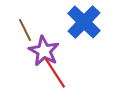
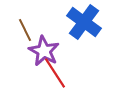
blue cross: rotated 8 degrees counterclockwise
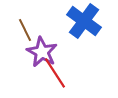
blue cross: moved 1 px up
purple star: moved 2 px left, 1 px down
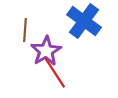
brown line: rotated 30 degrees clockwise
purple star: moved 4 px right, 1 px up; rotated 12 degrees clockwise
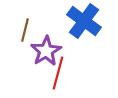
brown line: rotated 10 degrees clockwise
red line: moved 3 px right; rotated 48 degrees clockwise
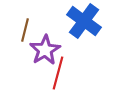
purple star: moved 1 px left, 1 px up
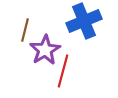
blue cross: rotated 32 degrees clockwise
red line: moved 5 px right, 2 px up
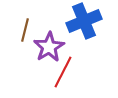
purple star: moved 4 px right, 3 px up
red line: moved 1 px down; rotated 12 degrees clockwise
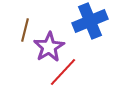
blue cross: moved 6 px right
red line: rotated 16 degrees clockwise
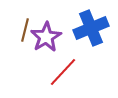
blue cross: moved 1 px right, 7 px down
purple star: moved 3 px left, 10 px up
